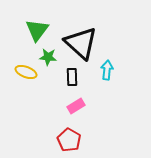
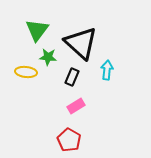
yellow ellipse: rotated 15 degrees counterclockwise
black rectangle: rotated 24 degrees clockwise
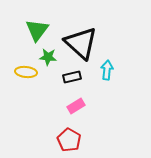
black rectangle: rotated 54 degrees clockwise
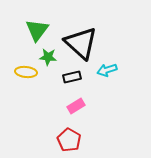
cyan arrow: rotated 114 degrees counterclockwise
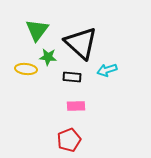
yellow ellipse: moved 3 px up
black rectangle: rotated 18 degrees clockwise
pink rectangle: rotated 30 degrees clockwise
red pentagon: rotated 20 degrees clockwise
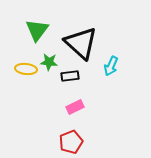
green star: moved 1 px right, 5 px down
cyan arrow: moved 4 px right, 4 px up; rotated 48 degrees counterclockwise
black rectangle: moved 2 px left, 1 px up; rotated 12 degrees counterclockwise
pink rectangle: moved 1 px left, 1 px down; rotated 24 degrees counterclockwise
red pentagon: moved 2 px right, 2 px down
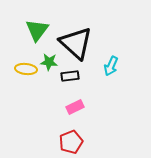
black triangle: moved 5 px left
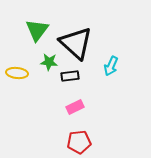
yellow ellipse: moved 9 px left, 4 px down
red pentagon: moved 8 px right; rotated 15 degrees clockwise
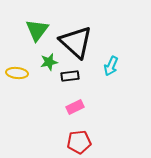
black triangle: moved 1 px up
green star: rotated 18 degrees counterclockwise
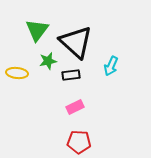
green star: moved 1 px left, 1 px up
black rectangle: moved 1 px right, 1 px up
red pentagon: rotated 10 degrees clockwise
